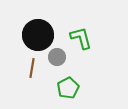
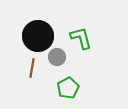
black circle: moved 1 px down
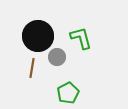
green pentagon: moved 5 px down
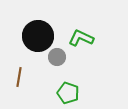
green L-shape: rotated 50 degrees counterclockwise
brown line: moved 13 px left, 9 px down
green pentagon: rotated 25 degrees counterclockwise
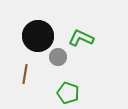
gray circle: moved 1 px right
brown line: moved 6 px right, 3 px up
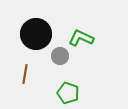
black circle: moved 2 px left, 2 px up
gray circle: moved 2 px right, 1 px up
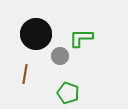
green L-shape: rotated 25 degrees counterclockwise
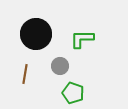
green L-shape: moved 1 px right, 1 px down
gray circle: moved 10 px down
green pentagon: moved 5 px right
